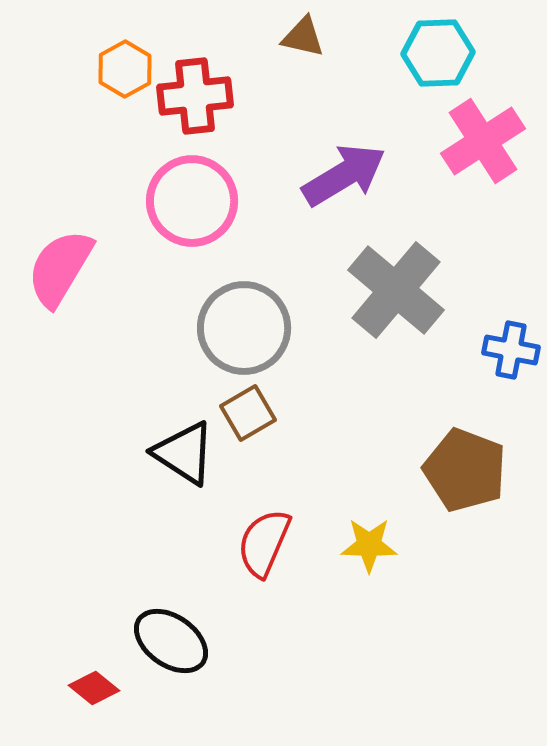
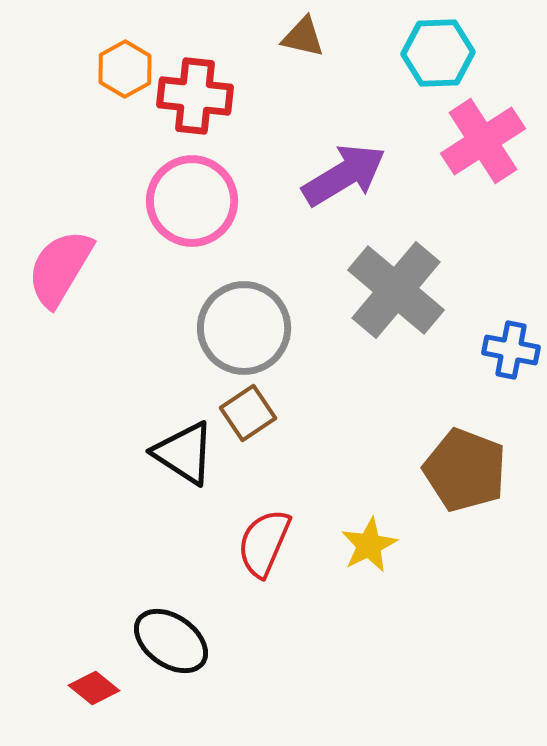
red cross: rotated 12 degrees clockwise
brown square: rotated 4 degrees counterclockwise
yellow star: rotated 28 degrees counterclockwise
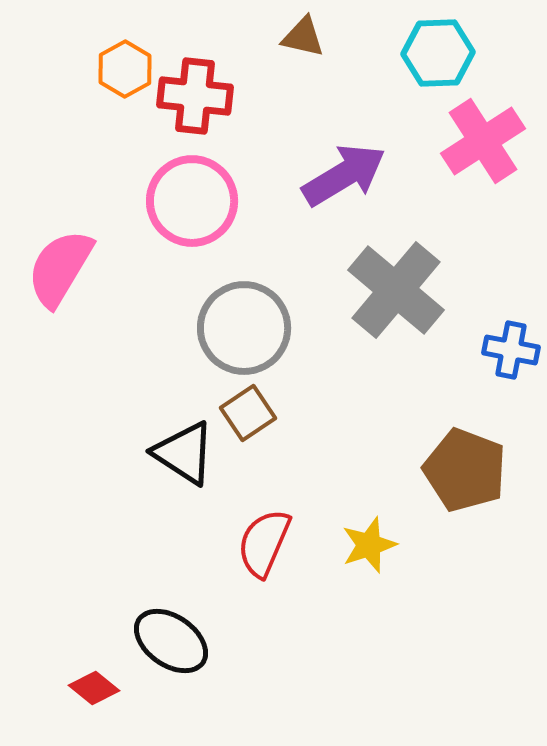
yellow star: rotated 8 degrees clockwise
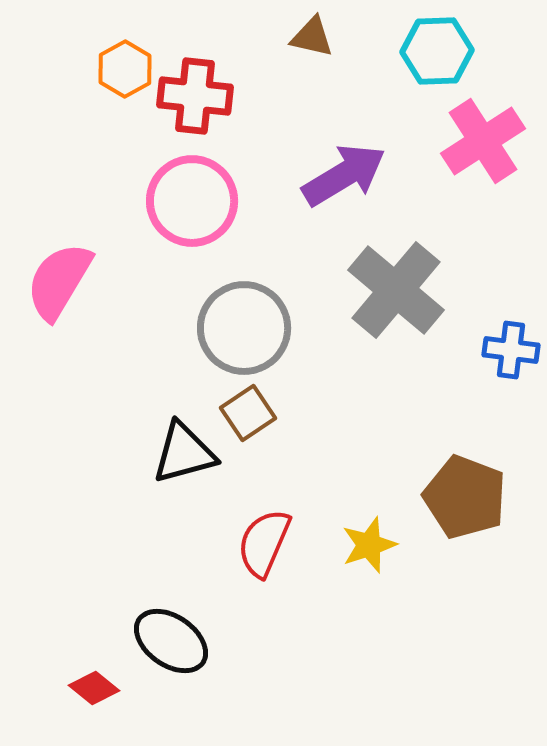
brown triangle: moved 9 px right
cyan hexagon: moved 1 px left, 2 px up
pink semicircle: moved 1 px left, 13 px down
blue cross: rotated 4 degrees counterclockwise
black triangle: rotated 48 degrees counterclockwise
brown pentagon: moved 27 px down
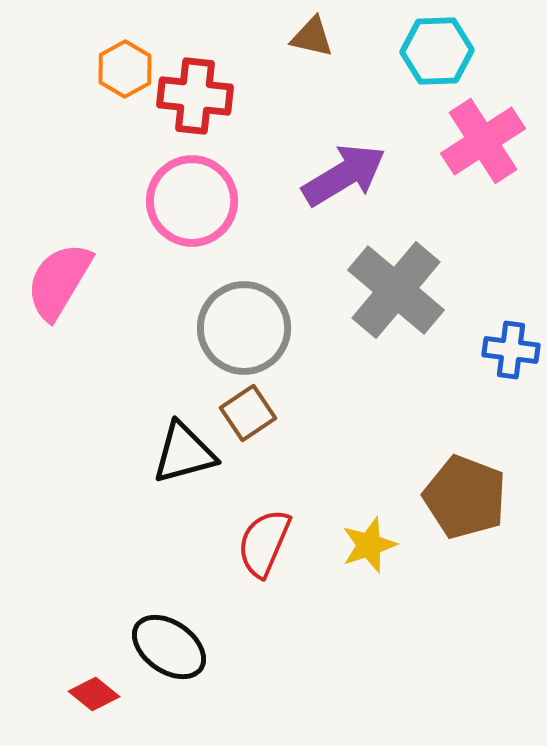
black ellipse: moved 2 px left, 6 px down
red diamond: moved 6 px down
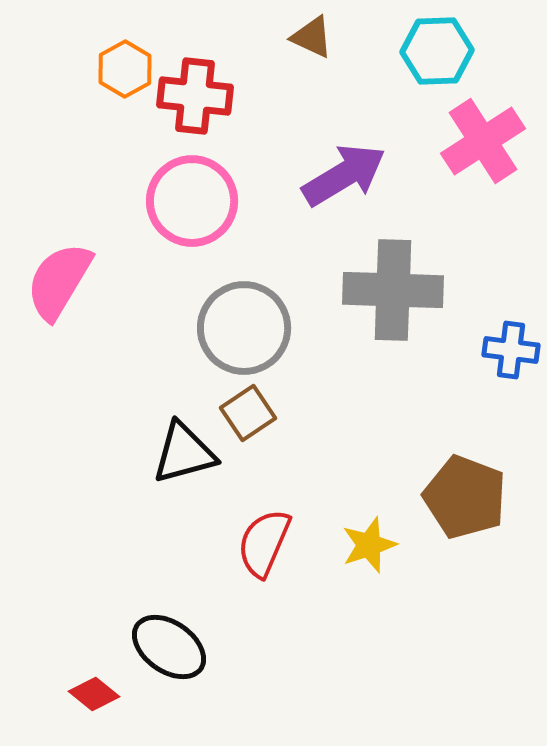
brown triangle: rotated 12 degrees clockwise
gray cross: moved 3 px left; rotated 38 degrees counterclockwise
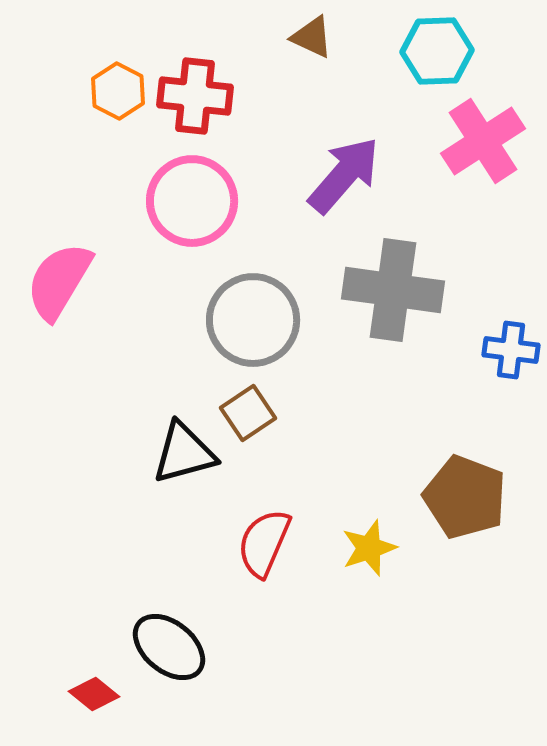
orange hexagon: moved 7 px left, 22 px down; rotated 4 degrees counterclockwise
purple arrow: rotated 18 degrees counterclockwise
gray cross: rotated 6 degrees clockwise
gray circle: moved 9 px right, 8 px up
yellow star: moved 3 px down
black ellipse: rotated 4 degrees clockwise
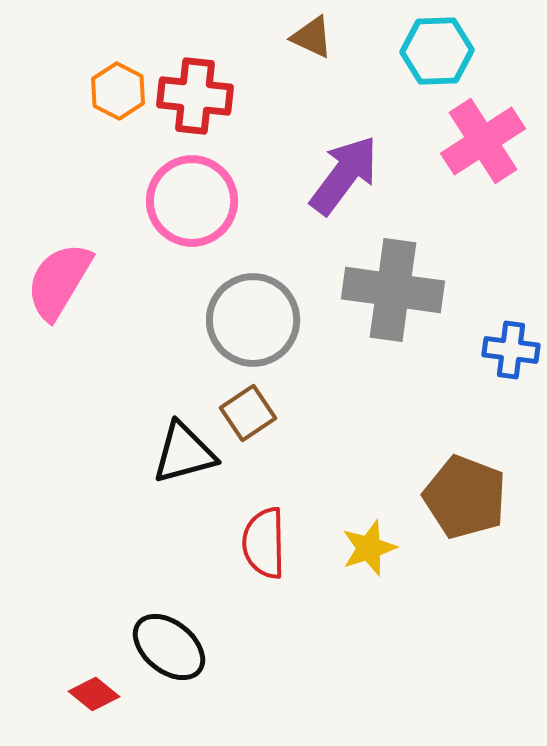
purple arrow: rotated 4 degrees counterclockwise
red semicircle: rotated 24 degrees counterclockwise
